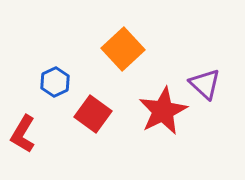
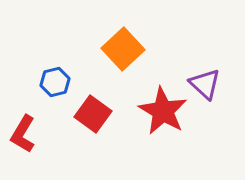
blue hexagon: rotated 12 degrees clockwise
red star: rotated 15 degrees counterclockwise
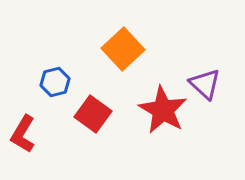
red star: moved 1 px up
